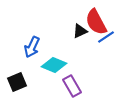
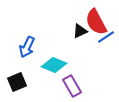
blue arrow: moved 5 px left
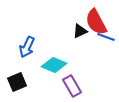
blue line: rotated 54 degrees clockwise
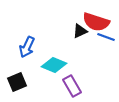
red semicircle: rotated 44 degrees counterclockwise
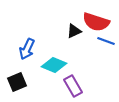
black triangle: moved 6 px left
blue line: moved 4 px down
blue arrow: moved 2 px down
purple rectangle: moved 1 px right
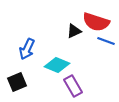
cyan diamond: moved 3 px right
